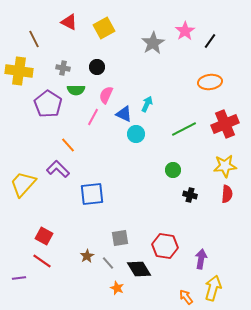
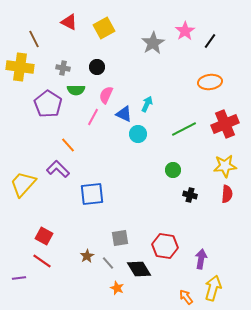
yellow cross: moved 1 px right, 4 px up
cyan circle: moved 2 px right
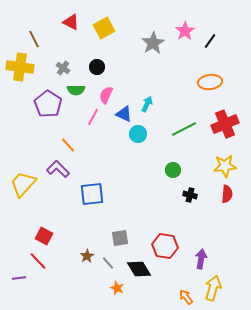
red triangle: moved 2 px right
gray cross: rotated 24 degrees clockwise
red line: moved 4 px left; rotated 12 degrees clockwise
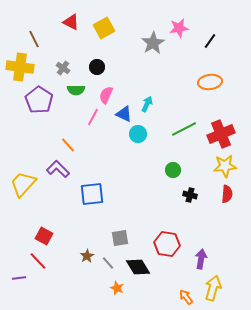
pink star: moved 6 px left, 3 px up; rotated 24 degrees clockwise
purple pentagon: moved 9 px left, 4 px up
red cross: moved 4 px left, 10 px down
red hexagon: moved 2 px right, 2 px up
black diamond: moved 1 px left, 2 px up
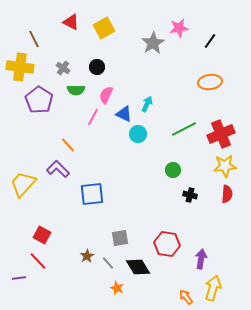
red square: moved 2 px left, 1 px up
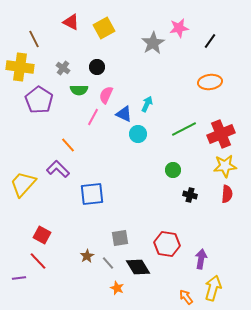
green semicircle: moved 3 px right
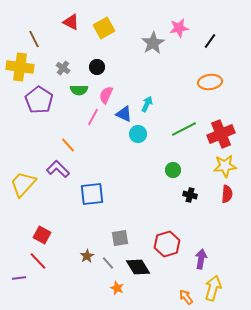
red hexagon: rotated 25 degrees counterclockwise
